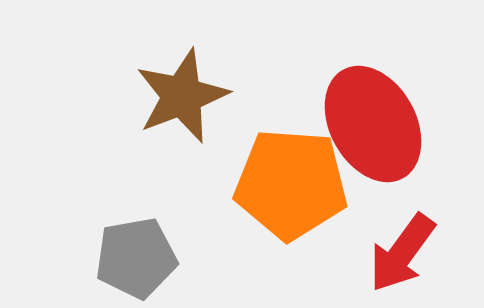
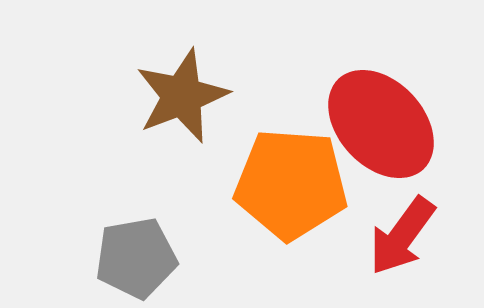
red ellipse: moved 8 px right; rotated 14 degrees counterclockwise
red arrow: moved 17 px up
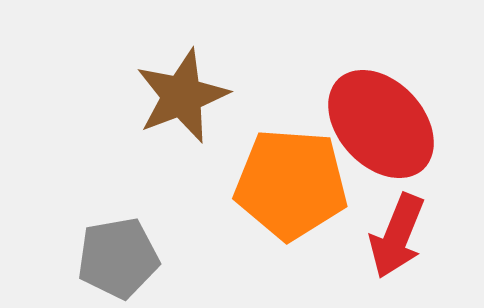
red arrow: moved 5 px left; rotated 14 degrees counterclockwise
gray pentagon: moved 18 px left
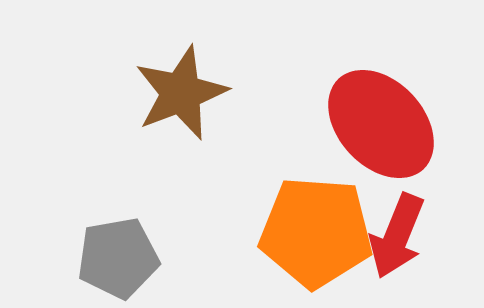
brown star: moved 1 px left, 3 px up
orange pentagon: moved 25 px right, 48 px down
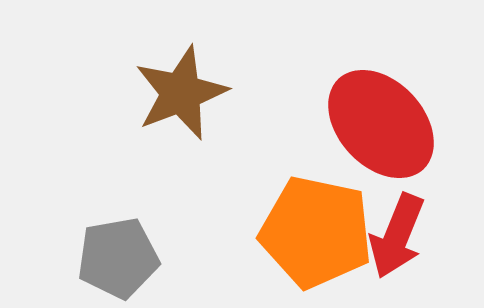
orange pentagon: rotated 8 degrees clockwise
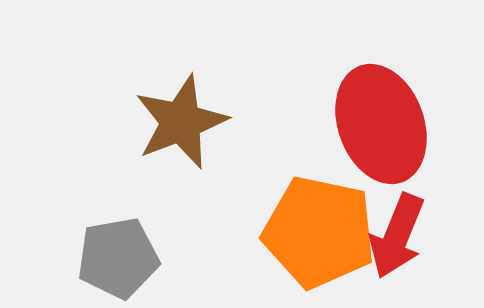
brown star: moved 29 px down
red ellipse: rotated 23 degrees clockwise
orange pentagon: moved 3 px right
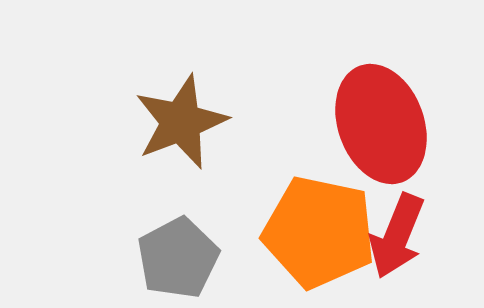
gray pentagon: moved 60 px right; rotated 18 degrees counterclockwise
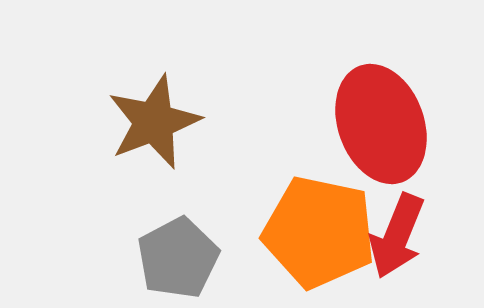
brown star: moved 27 px left
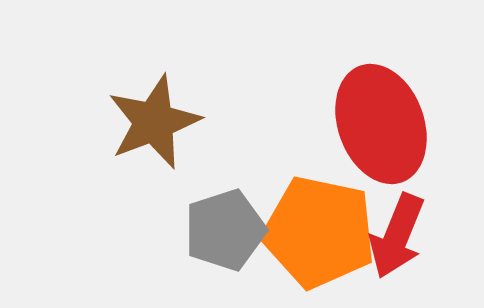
gray pentagon: moved 47 px right, 28 px up; rotated 10 degrees clockwise
